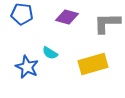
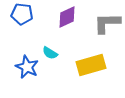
purple diamond: rotated 40 degrees counterclockwise
yellow rectangle: moved 2 px left, 1 px down
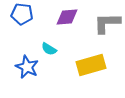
purple diamond: rotated 20 degrees clockwise
cyan semicircle: moved 1 px left, 4 px up
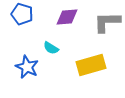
blue pentagon: rotated 10 degrees clockwise
gray L-shape: moved 1 px up
cyan semicircle: moved 2 px right, 1 px up
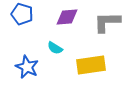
cyan semicircle: moved 4 px right
yellow rectangle: rotated 8 degrees clockwise
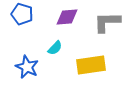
cyan semicircle: rotated 77 degrees counterclockwise
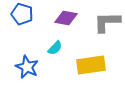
purple diamond: moved 1 px left, 1 px down; rotated 15 degrees clockwise
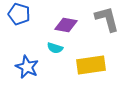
blue pentagon: moved 3 px left
purple diamond: moved 7 px down
gray L-shape: moved 3 px up; rotated 76 degrees clockwise
cyan semicircle: rotated 63 degrees clockwise
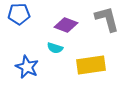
blue pentagon: rotated 20 degrees counterclockwise
purple diamond: rotated 10 degrees clockwise
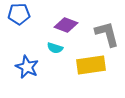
gray L-shape: moved 15 px down
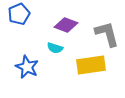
blue pentagon: rotated 20 degrees counterclockwise
